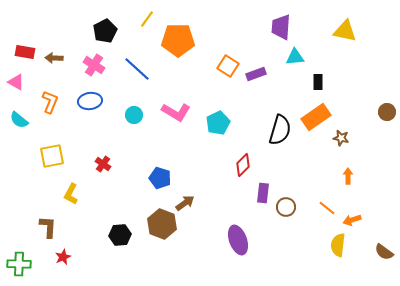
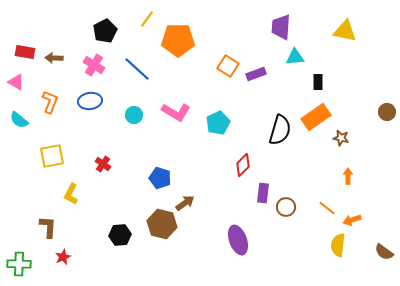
brown hexagon at (162, 224): rotated 8 degrees counterclockwise
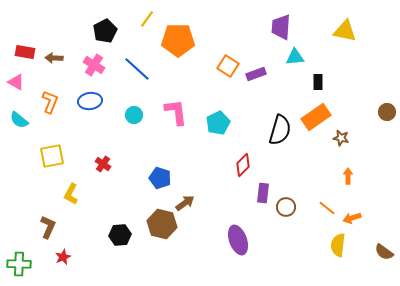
pink L-shape at (176, 112): rotated 128 degrees counterclockwise
orange arrow at (352, 220): moved 2 px up
brown L-shape at (48, 227): rotated 20 degrees clockwise
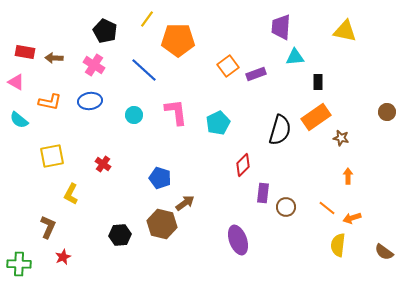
black pentagon at (105, 31): rotated 20 degrees counterclockwise
orange square at (228, 66): rotated 20 degrees clockwise
blue line at (137, 69): moved 7 px right, 1 px down
orange L-shape at (50, 102): rotated 80 degrees clockwise
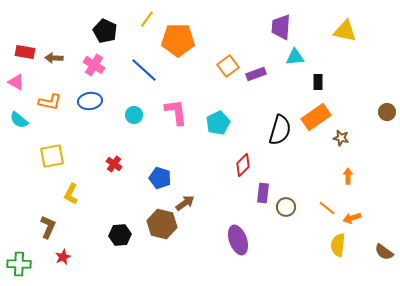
red cross at (103, 164): moved 11 px right
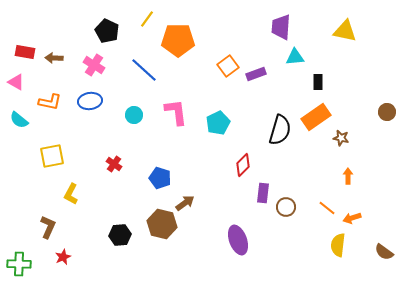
black pentagon at (105, 31): moved 2 px right
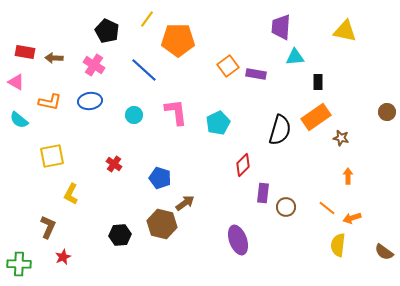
purple rectangle at (256, 74): rotated 30 degrees clockwise
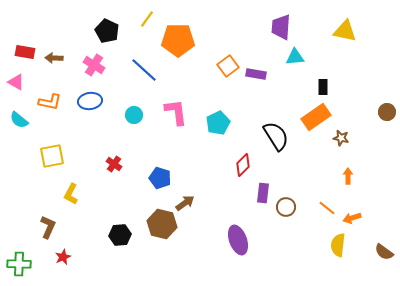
black rectangle at (318, 82): moved 5 px right, 5 px down
black semicircle at (280, 130): moved 4 px left, 6 px down; rotated 48 degrees counterclockwise
